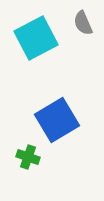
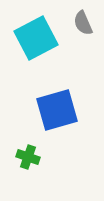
blue square: moved 10 px up; rotated 15 degrees clockwise
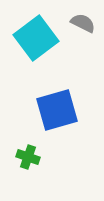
gray semicircle: rotated 140 degrees clockwise
cyan square: rotated 9 degrees counterclockwise
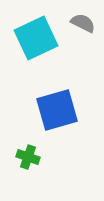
cyan square: rotated 12 degrees clockwise
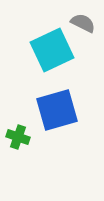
cyan square: moved 16 px right, 12 px down
green cross: moved 10 px left, 20 px up
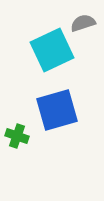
gray semicircle: rotated 45 degrees counterclockwise
green cross: moved 1 px left, 1 px up
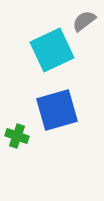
gray semicircle: moved 1 px right, 2 px up; rotated 20 degrees counterclockwise
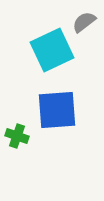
gray semicircle: moved 1 px down
blue square: rotated 12 degrees clockwise
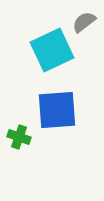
green cross: moved 2 px right, 1 px down
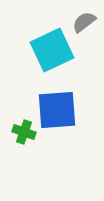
green cross: moved 5 px right, 5 px up
